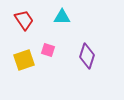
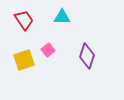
pink square: rotated 32 degrees clockwise
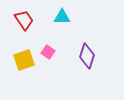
pink square: moved 2 px down; rotated 16 degrees counterclockwise
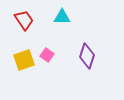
pink square: moved 1 px left, 3 px down
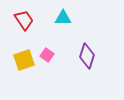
cyan triangle: moved 1 px right, 1 px down
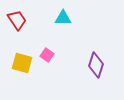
red trapezoid: moved 7 px left
purple diamond: moved 9 px right, 9 px down
yellow square: moved 2 px left, 3 px down; rotated 35 degrees clockwise
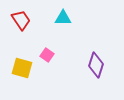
red trapezoid: moved 4 px right
yellow square: moved 5 px down
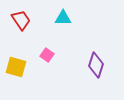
yellow square: moved 6 px left, 1 px up
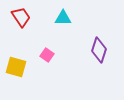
red trapezoid: moved 3 px up
purple diamond: moved 3 px right, 15 px up
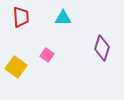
red trapezoid: rotated 30 degrees clockwise
purple diamond: moved 3 px right, 2 px up
yellow square: rotated 20 degrees clockwise
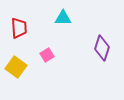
red trapezoid: moved 2 px left, 11 px down
pink square: rotated 24 degrees clockwise
